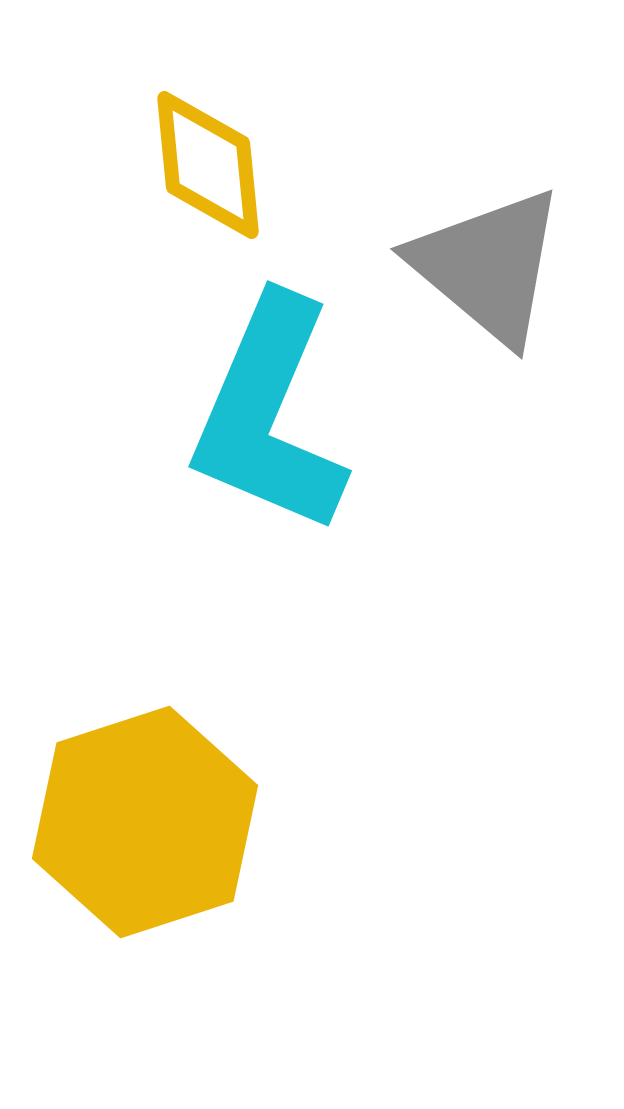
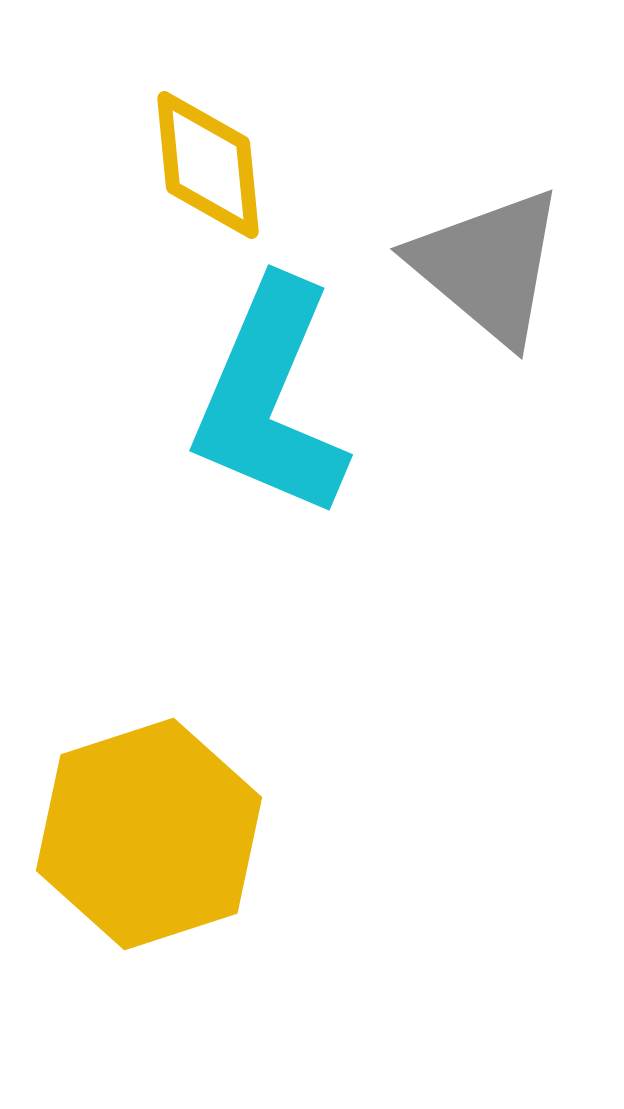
cyan L-shape: moved 1 px right, 16 px up
yellow hexagon: moved 4 px right, 12 px down
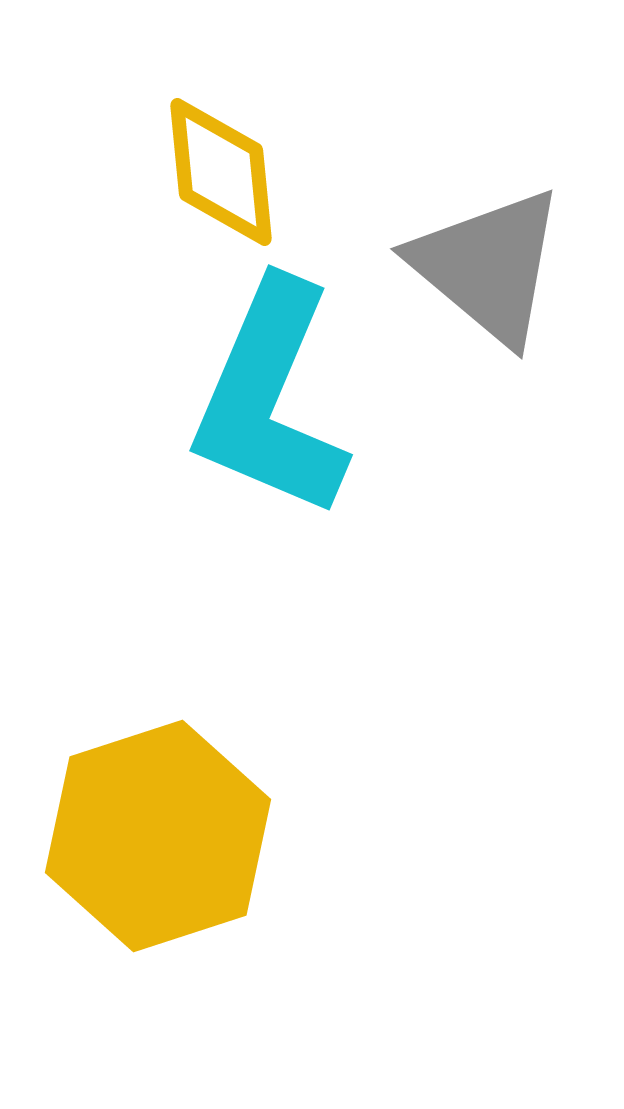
yellow diamond: moved 13 px right, 7 px down
yellow hexagon: moved 9 px right, 2 px down
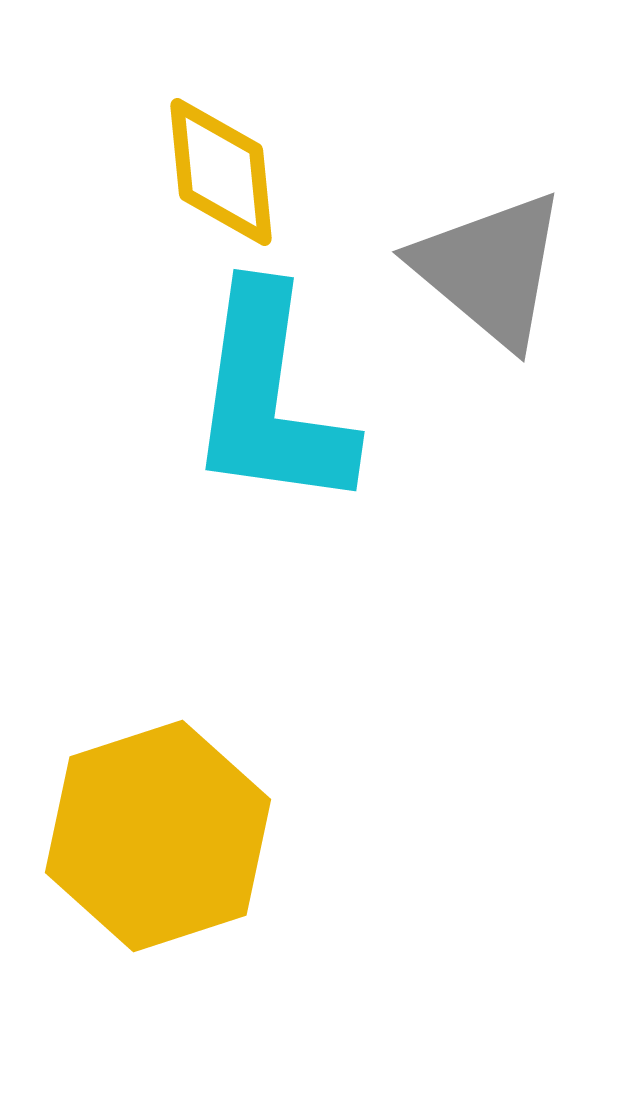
gray triangle: moved 2 px right, 3 px down
cyan L-shape: rotated 15 degrees counterclockwise
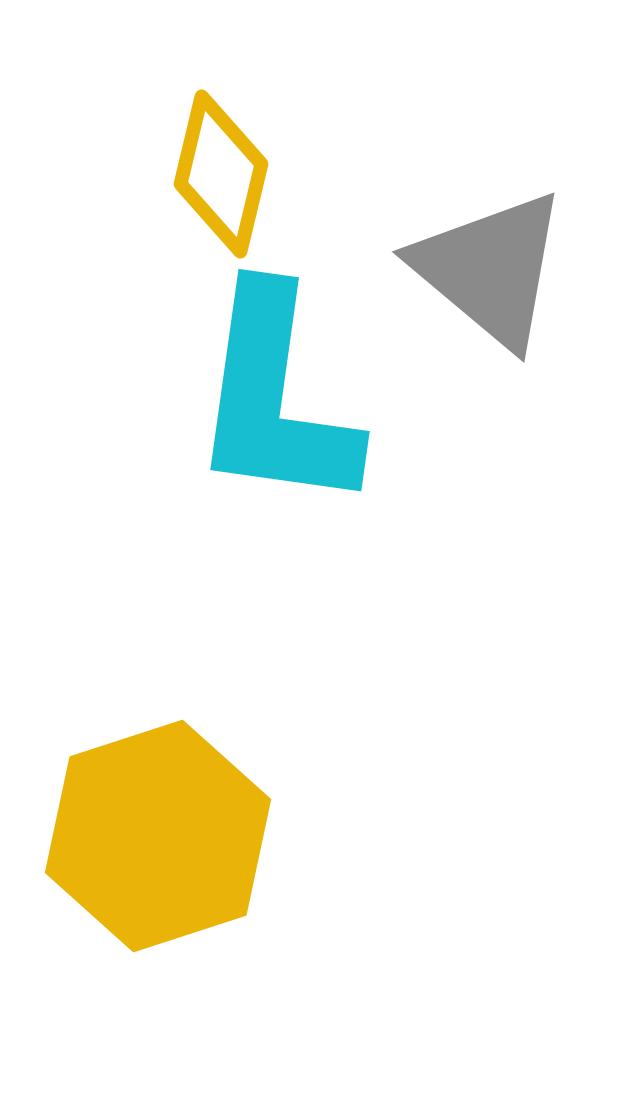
yellow diamond: moved 2 px down; rotated 19 degrees clockwise
cyan L-shape: moved 5 px right
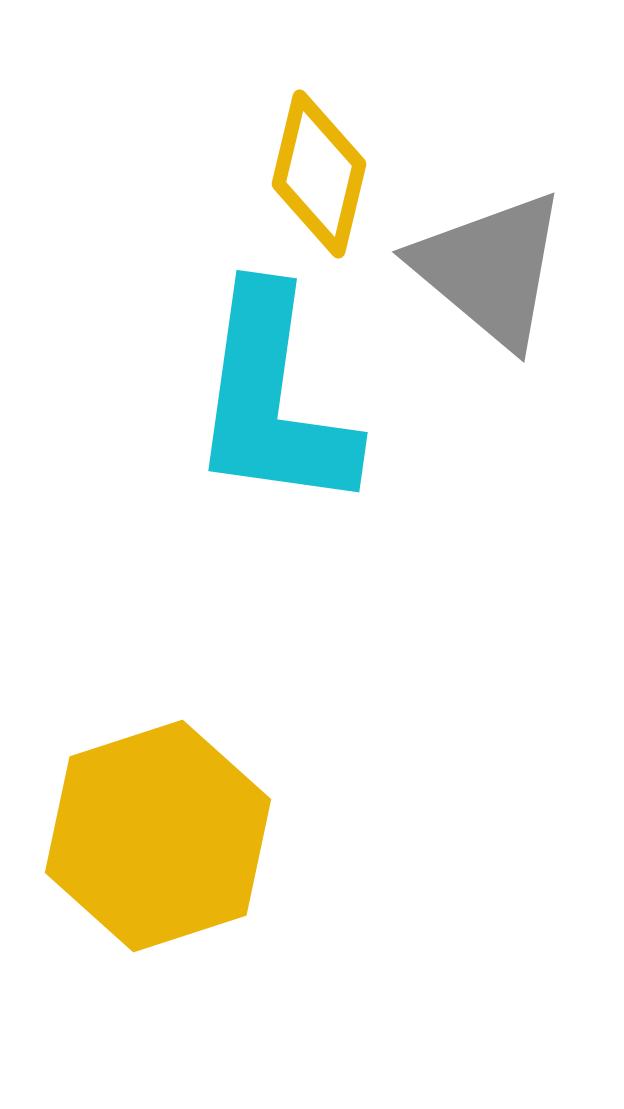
yellow diamond: moved 98 px right
cyan L-shape: moved 2 px left, 1 px down
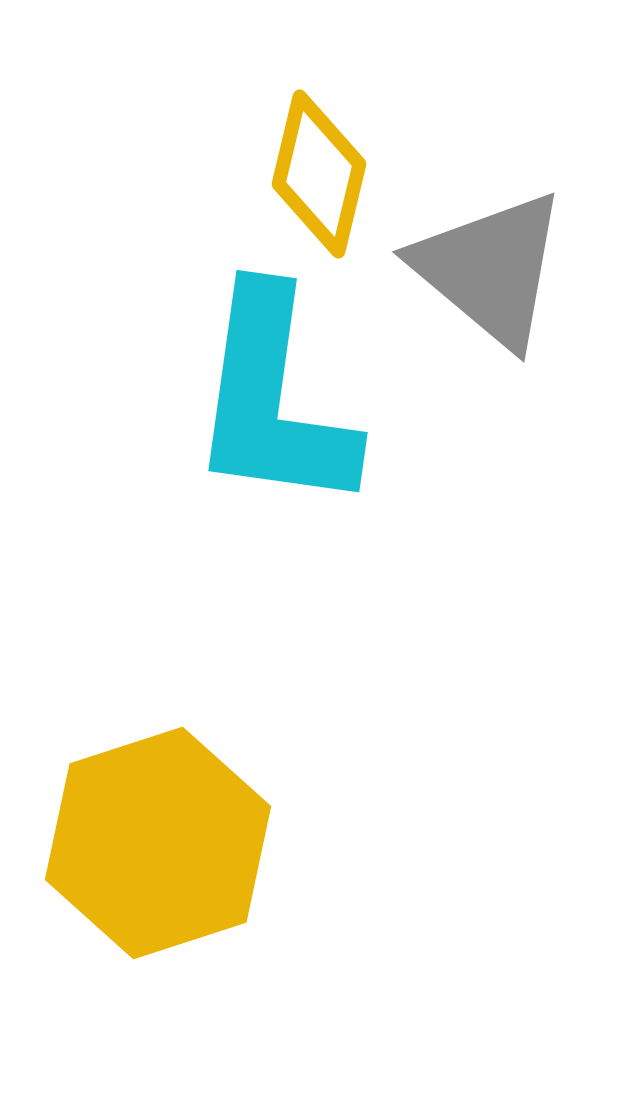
yellow hexagon: moved 7 px down
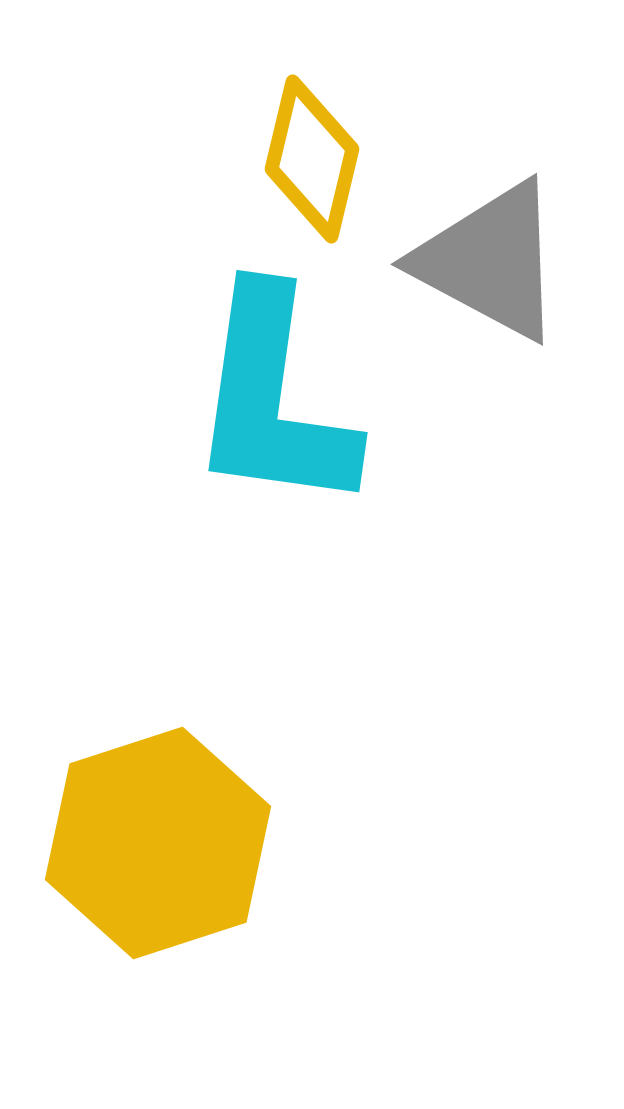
yellow diamond: moved 7 px left, 15 px up
gray triangle: moved 8 px up; rotated 12 degrees counterclockwise
